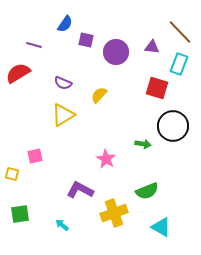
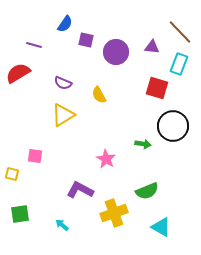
yellow semicircle: rotated 72 degrees counterclockwise
pink square: rotated 21 degrees clockwise
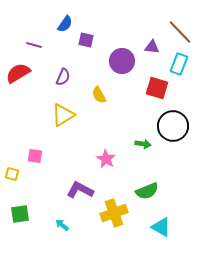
purple circle: moved 6 px right, 9 px down
purple semicircle: moved 6 px up; rotated 90 degrees counterclockwise
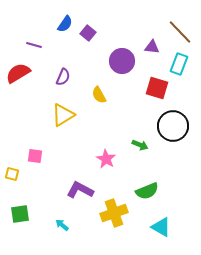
purple square: moved 2 px right, 7 px up; rotated 28 degrees clockwise
green arrow: moved 3 px left, 1 px down; rotated 14 degrees clockwise
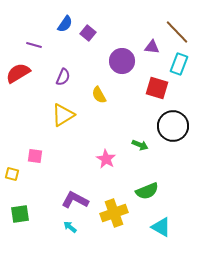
brown line: moved 3 px left
purple L-shape: moved 5 px left, 10 px down
cyan arrow: moved 8 px right, 2 px down
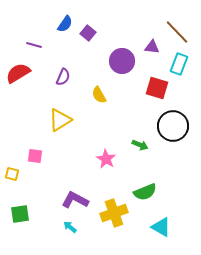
yellow triangle: moved 3 px left, 5 px down
green semicircle: moved 2 px left, 1 px down
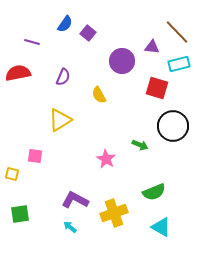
purple line: moved 2 px left, 3 px up
cyan rectangle: rotated 55 degrees clockwise
red semicircle: rotated 20 degrees clockwise
green semicircle: moved 9 px right
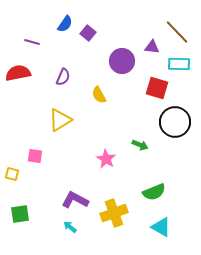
cyan rectangle: rotated 15 degrees clockwise
black circle: moved 2 px right, 4 px up
